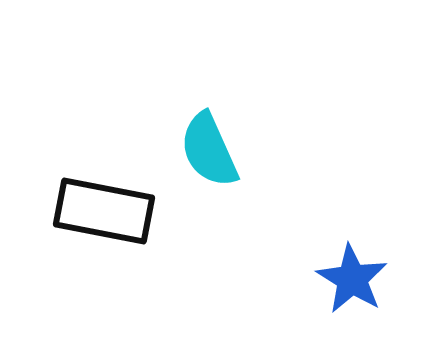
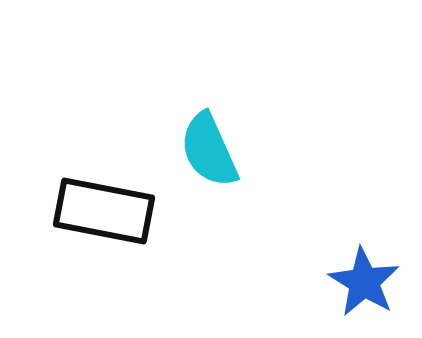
blue star: moved 12 px right, 3 px down
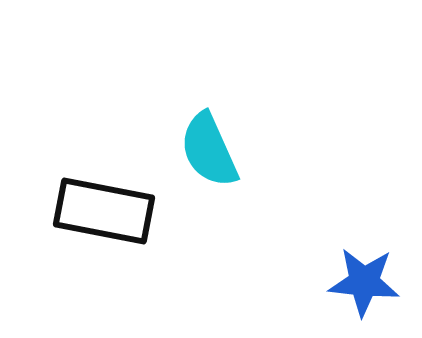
blue star: rotated 26 degrees counterclockwise
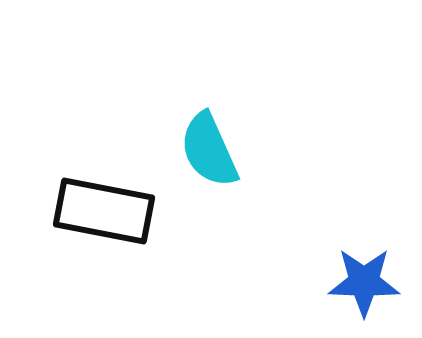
blue star: rotated 4 degrees counterclockwise
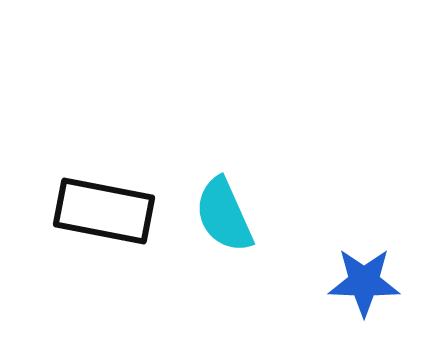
cyan semicircle: moved 15 px right, 65 px down
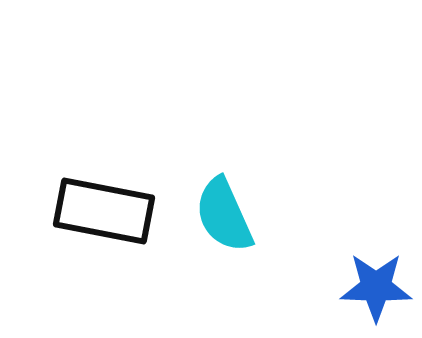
blue star: moved 12 px right, 5 px down
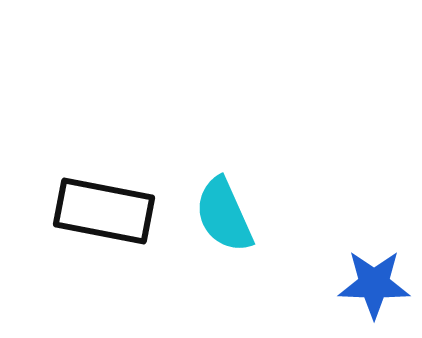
blue star: moved 2 px left, 3 px up
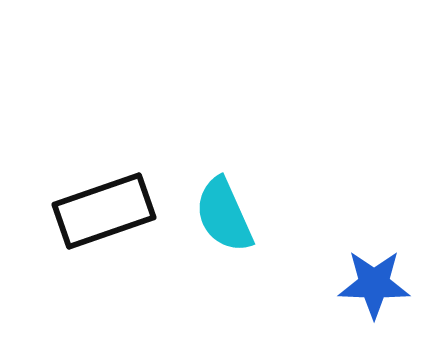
black rectangle: rotated 30 degrees counterclockwise
